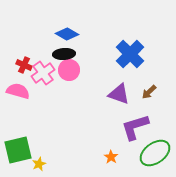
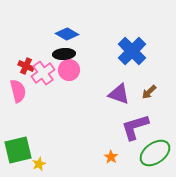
blue cross: moved 2 px right, 3 px up
red cross: moved 2 px right, 1 px down
pink semicircle: rotated 60 degrees clockwise
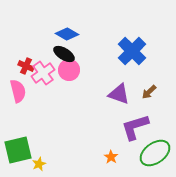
black ellipse: rotated 35 degrees clockwise
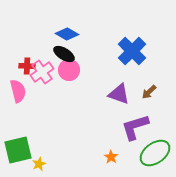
red cross: moved 1 px right; rotated 21 degrees counterclockwise
pink cross: moved 1 px left, 1 px up
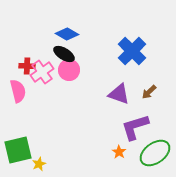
orange star: moved 8 px right, 5 px up
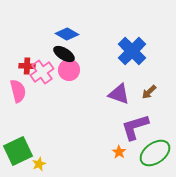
green square: moved 1 px down; rotated 12 degrees counterclockwise
